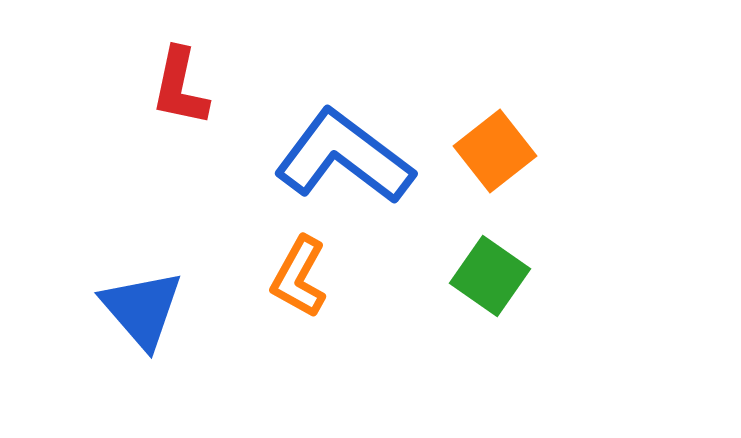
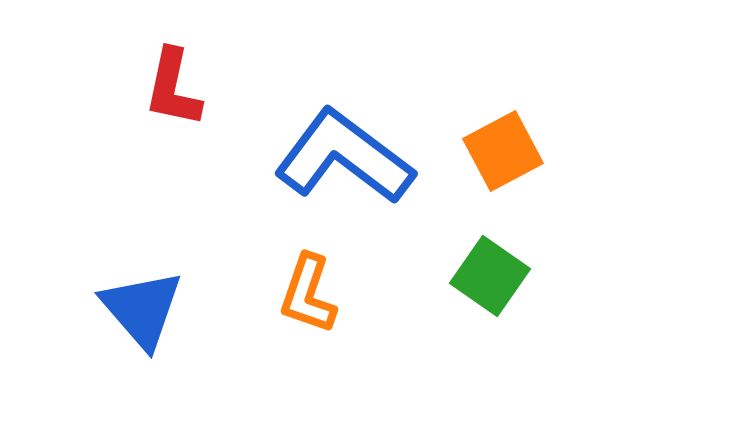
red L-shape: moved 7 px left, 1 px down
orange square: moved 8 px right; rotated 10 degrees clockwise
orange L-shape: moved 9 px right, 17 px down; rotated 10 degrees counterclockwise
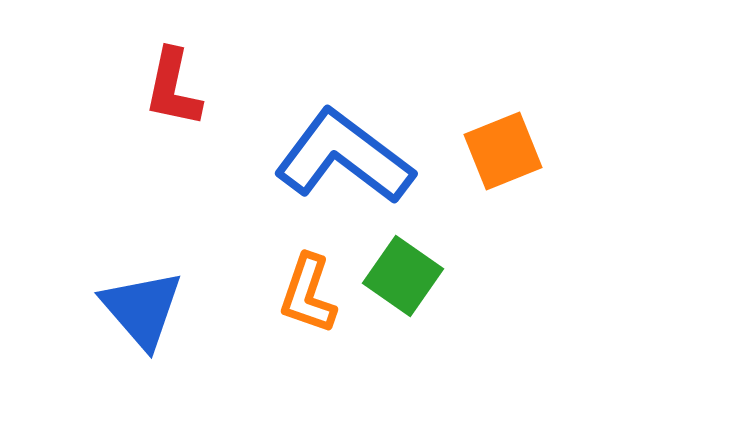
orange square: rotated 6 degrees clockwise
green square: moved 87 px left
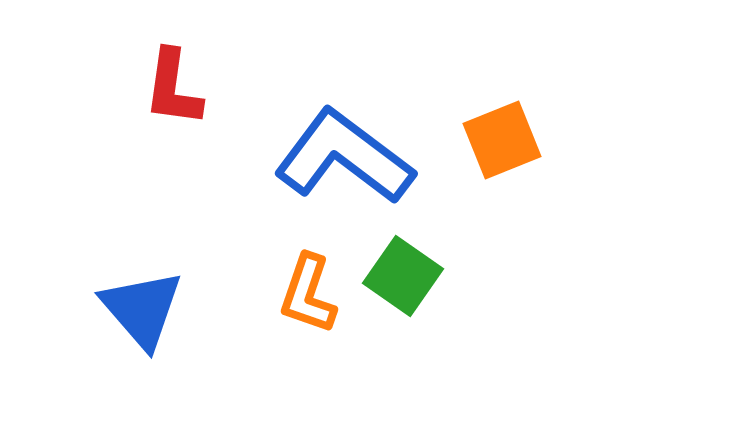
red L-shape: rotated 4 degrees counterclockwise
orange square: moved 1 px left, 11 px up
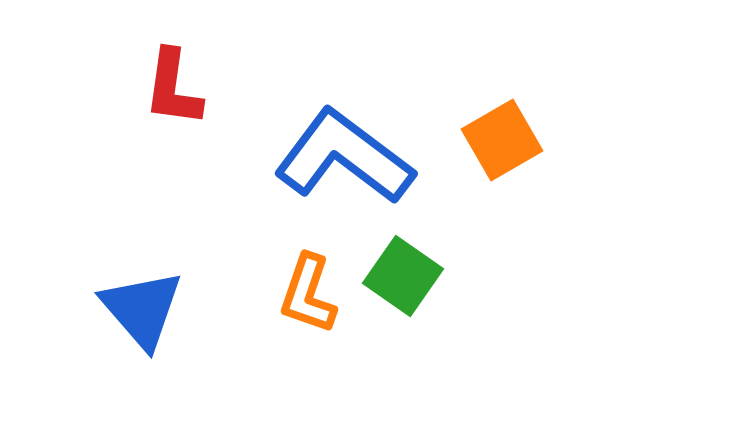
orange square: rotated 8 degrees counterclockwise
